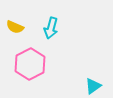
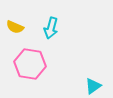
pink hexagon: rotated 24 degrees counterclockwise
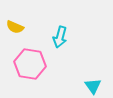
cyan arrow: moved 9 px right, 9 px down
cyan triangle: rotated 30 degrees counterclockwise
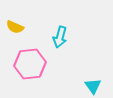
pink hexagon: rotated 16 degrees counterclockwise
